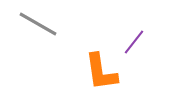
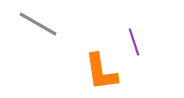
purple line: rotated 56 degrees counterclockwise
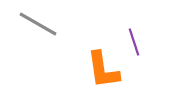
orange L-shape: moved 2 px right, 2 px up
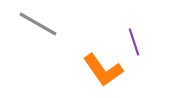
orange L-shape: rotated 27 degrees counterclockwise
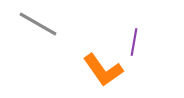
purple line: rotated 28 degrees clockwise
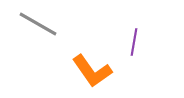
orange L-shape: moved 11 px left, 1 px down
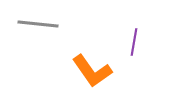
gray line: rotated 24 degrees counterclockwise
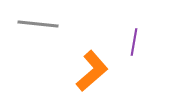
orange L-shape: rotated 96 degrees counterclockwise
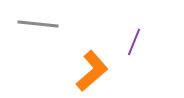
purple line: rotated 12 degrees clockwise
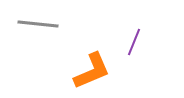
orange L-shape: rotated 18 degrees clockwise
